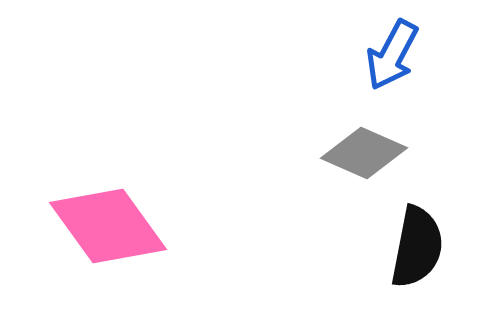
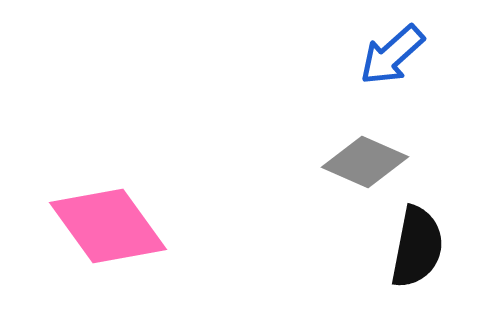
blue arrow: rotated 20 degrees clockwise
gray diamond: moved 1 px right, 9 px down
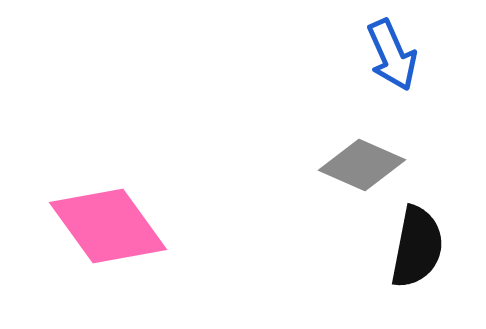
blue arrow: rotated 72 degrees counterclockwise
gray diamond: moved 3 px left, 3 px down
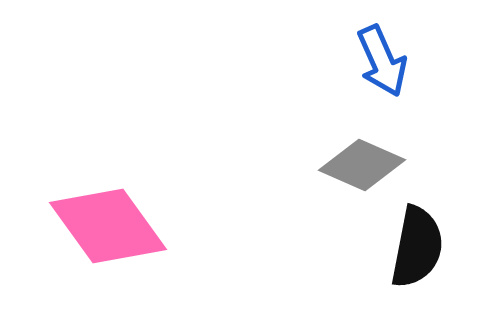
blue arrow: moved 10 px left, 6 px down
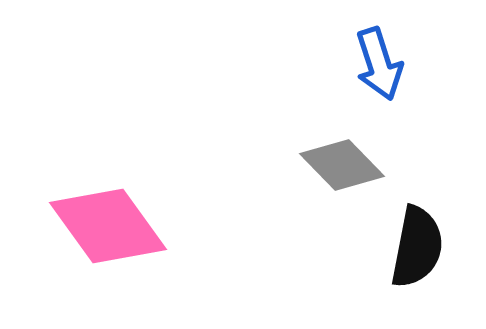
blue arrow: moved 3 px left, 3 px down; rotated 6 degrees clockwise
gray diamond: moved 20 px left; rotated 22 degrees clockwise
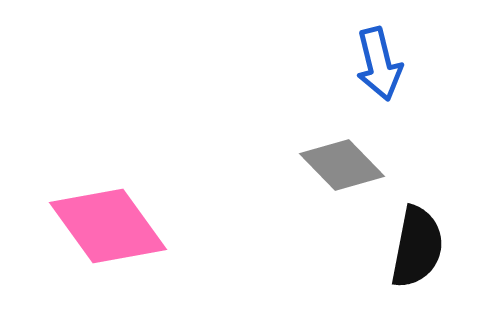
blue arrow: rotated 4 degrees clockwise
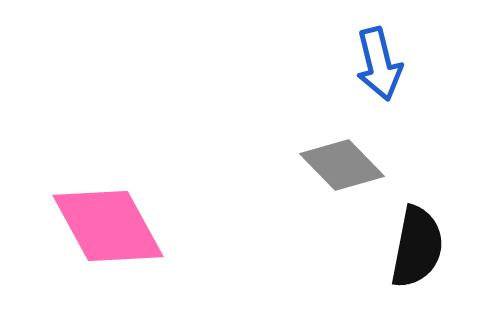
pink diamond: rotated 7 degrees clockwise
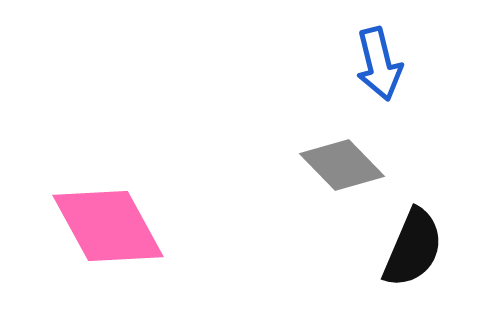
black semicircle: moved 4 px left, 1 px down; rotated 12 degrees clockwise
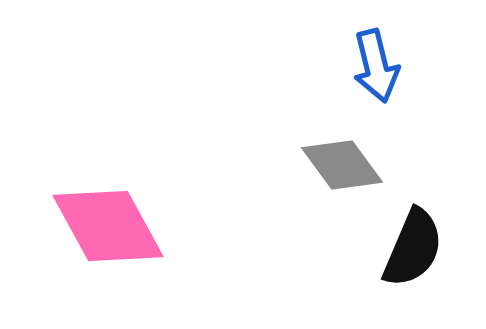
blue arrow: moved 3 px left, 2 px down
gray diamond: rotated 8 degrees clockwise
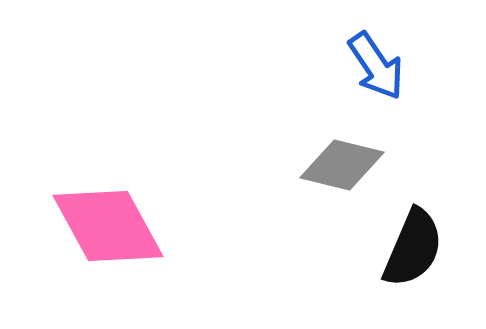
blue arrow: rotated 20 degrees counterclockwise
gray diamond: rotated 40 degrees counterclockwise
